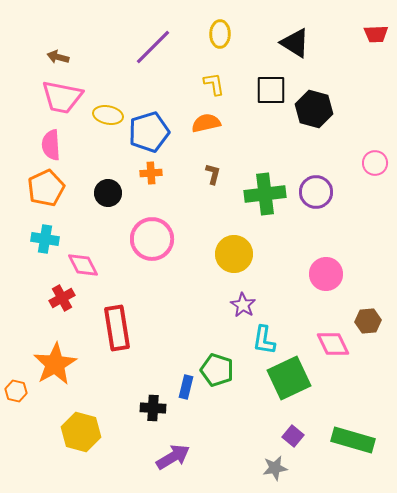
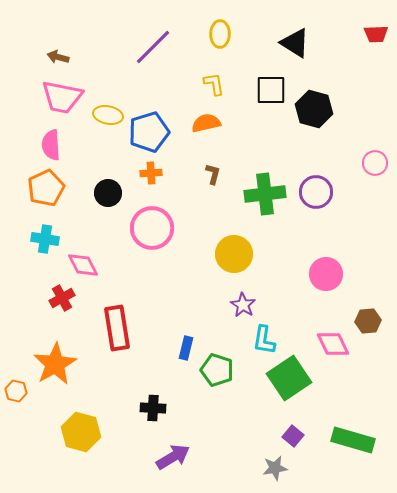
pink circle at (152, 239): moved 11 px up
green square at (289, 378): rotated 9 degrees counterclockwise
blue rectangle at (186, 387): moved 39 px up
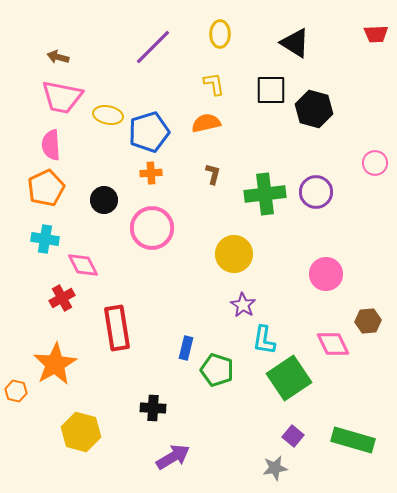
black circle at (108, 193): moved 4 px left, 7 px down
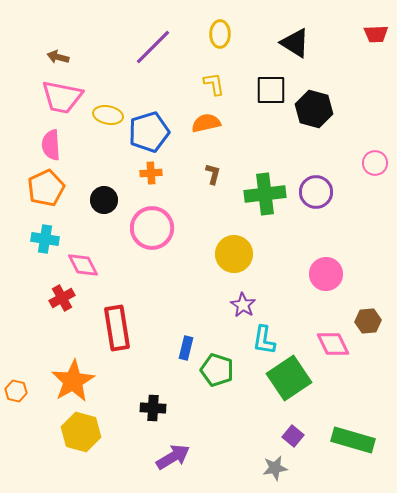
orange star at (55, 364): moved 18 px right, 17 px down
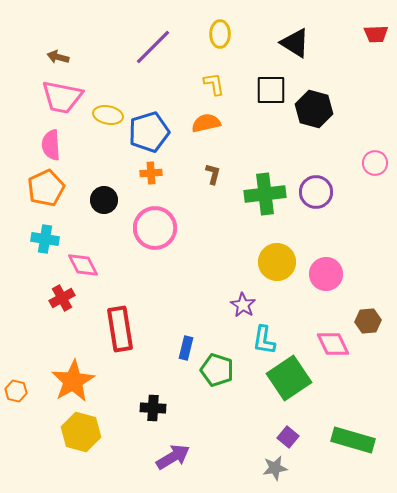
pink circle at (152, 228): moved 3 px right
yellow circle at (234, 254): moved 43 px right, 8 px down
red rectangle at (117, 328): moved 3 px right, 1 px down
purple square at (293, 436): moved 5 px left, 1 px down
